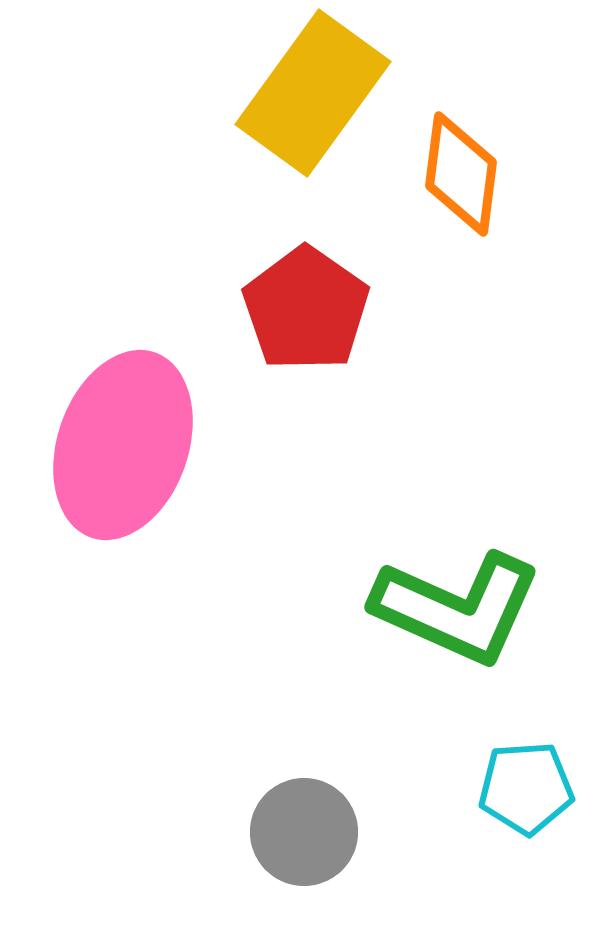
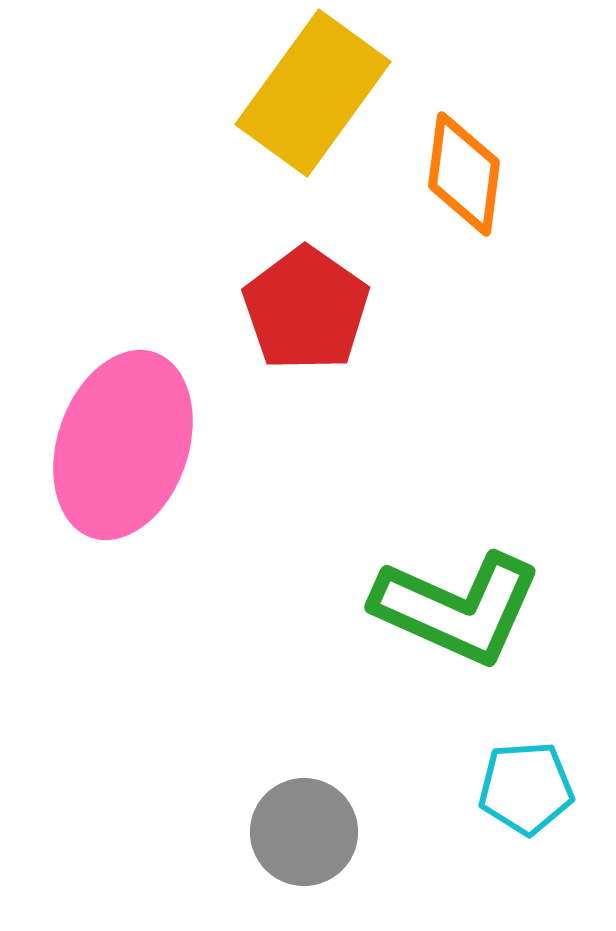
orange diamond: moved 3 px right
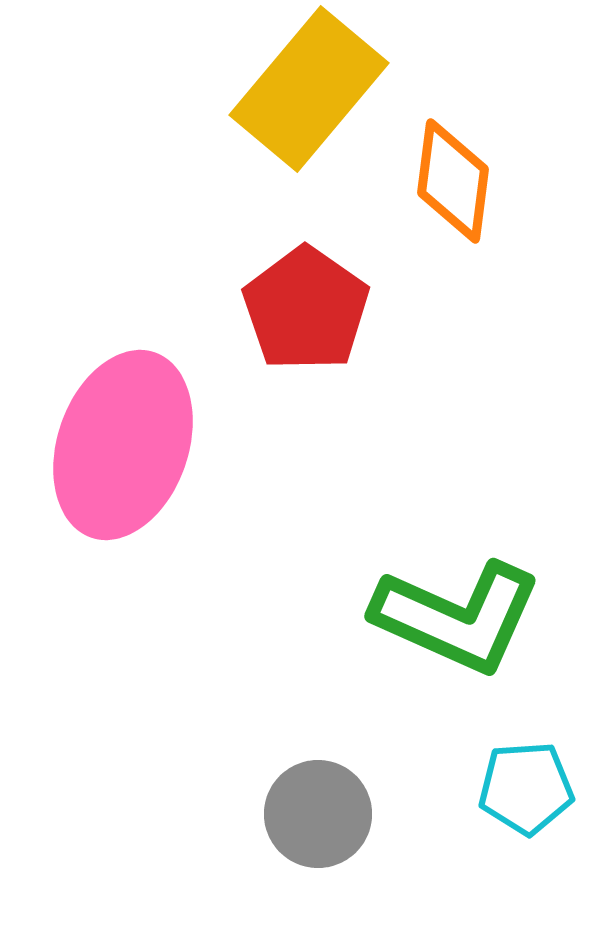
yellow rectangle: moved 4 px left, 4 px up; rotated 4 degrees clockwise
orange diamond: moved 11 px left, 7 px down
green L-shape: moved 9 px down
gray circle: moved 14 px right, 18 px up
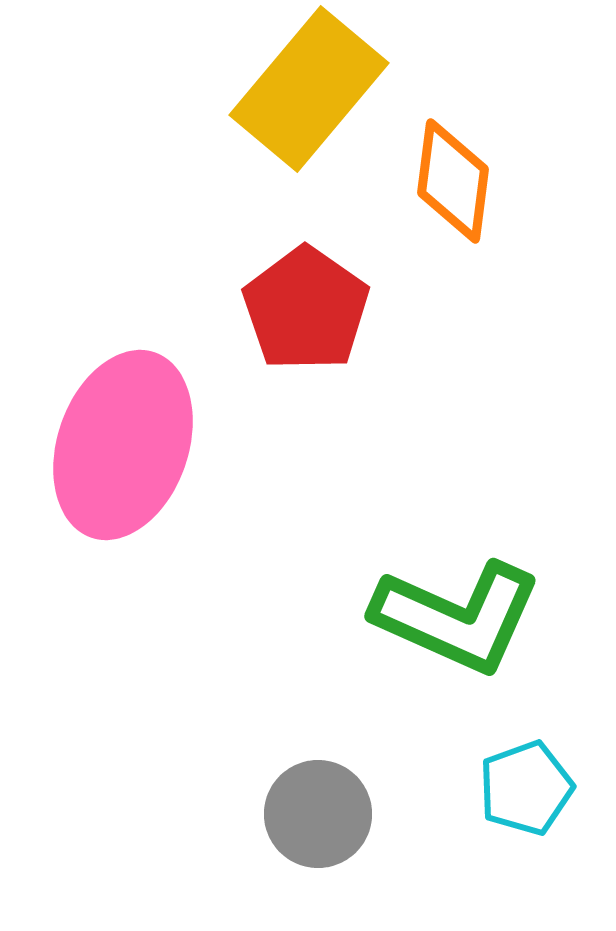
cyan pentagon: rotated 16 degrees counterclockwise
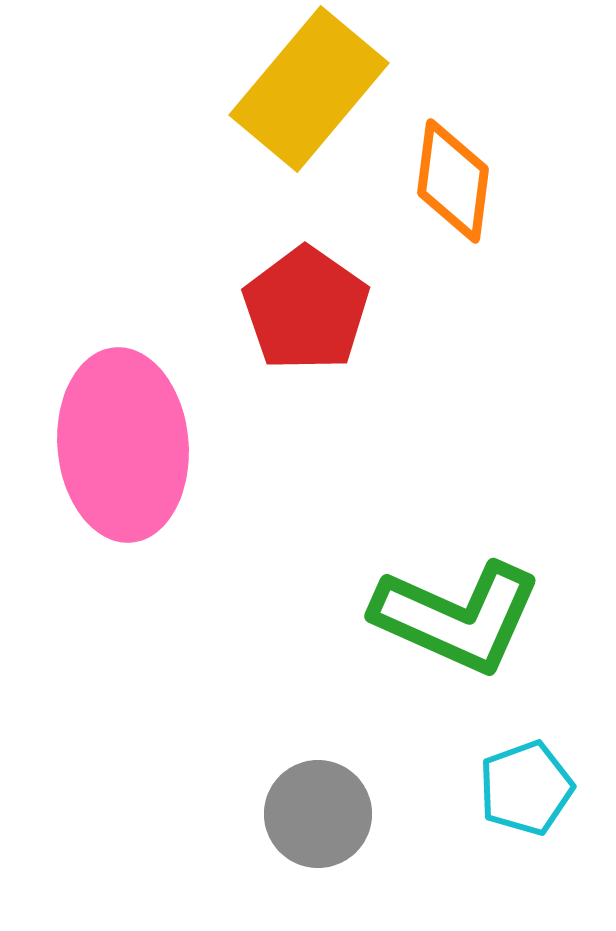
pink ellipse: rotated 24 degrees counterclockwise
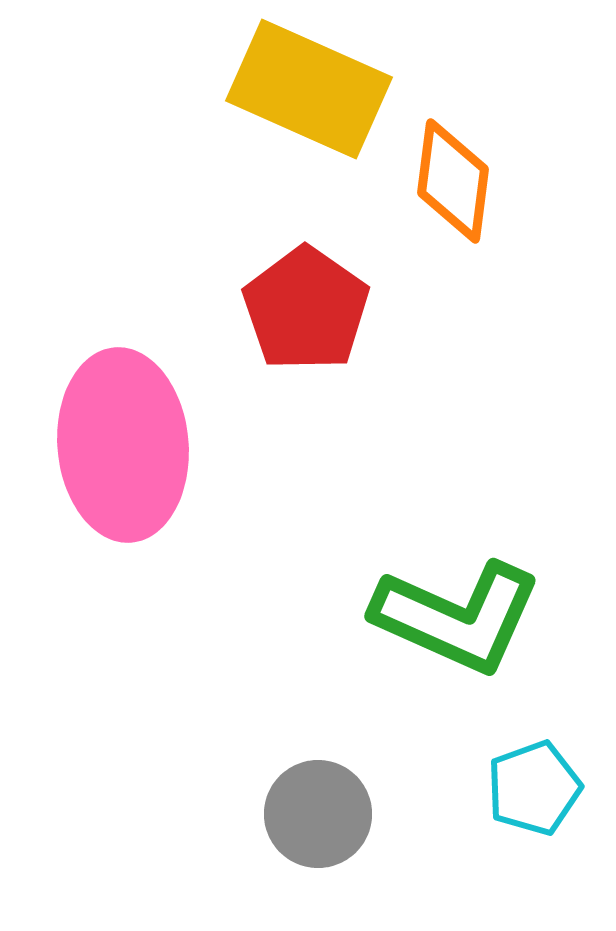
yellow rectangle: rotated 74 degrees clockwise
cyan pentagon: moved 8 px right
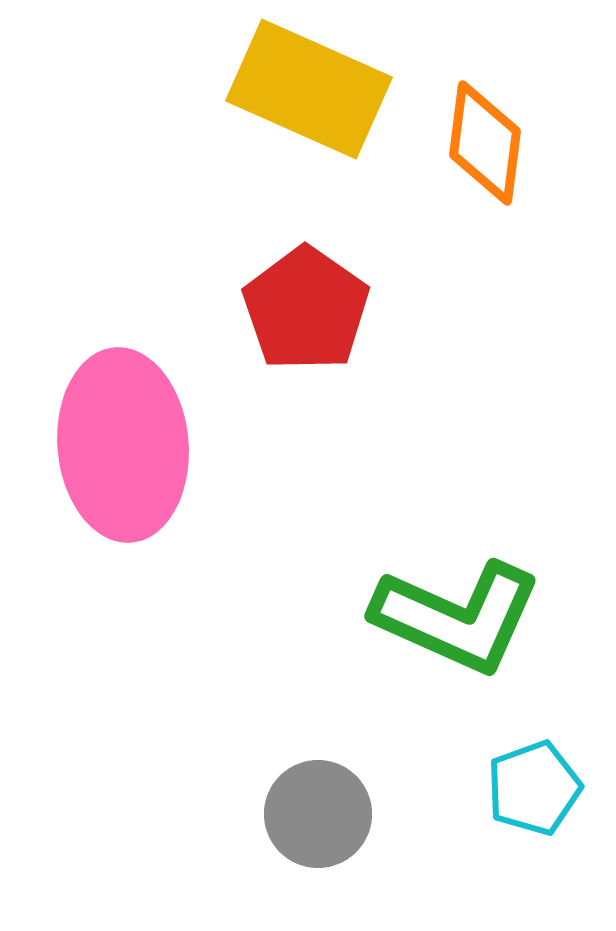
orange diamond: moved 32 px right, 38 px up
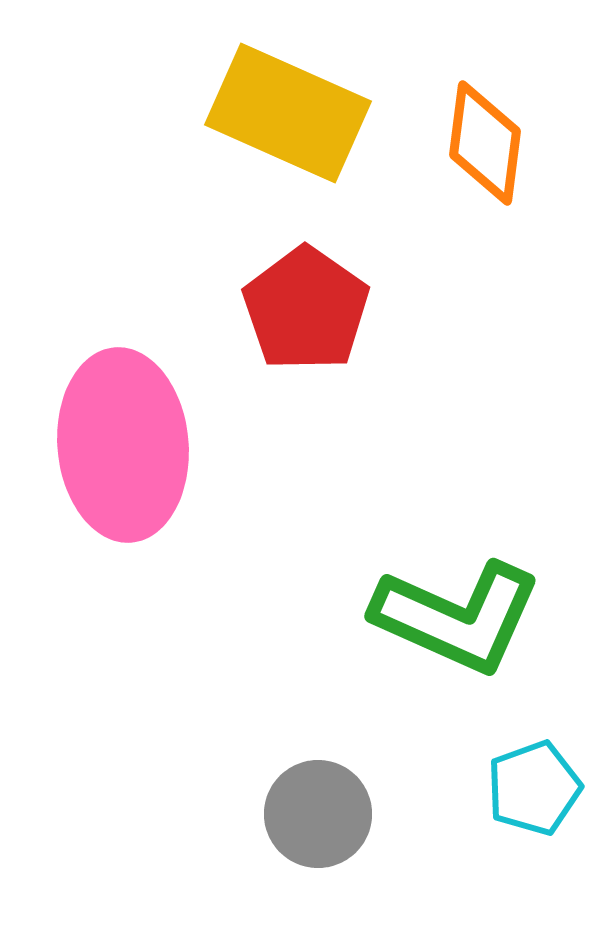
yellow rectangle: moved 21 px left, 24 px down
